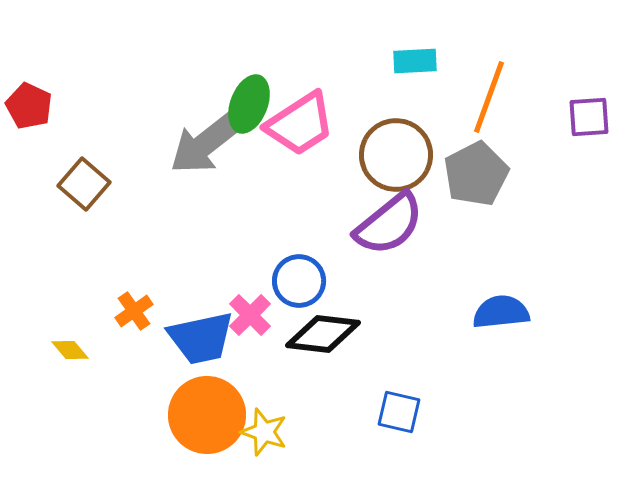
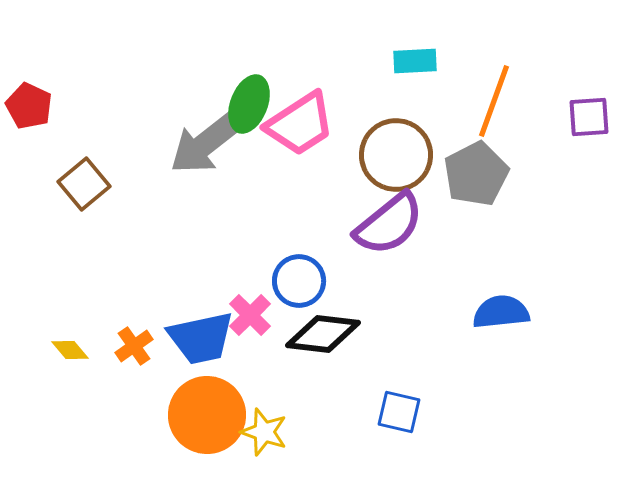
orange line: moved 5 px right, 4 px down
brown square: rotated 9 degrees clockwise
orange cross: moved 35 px down
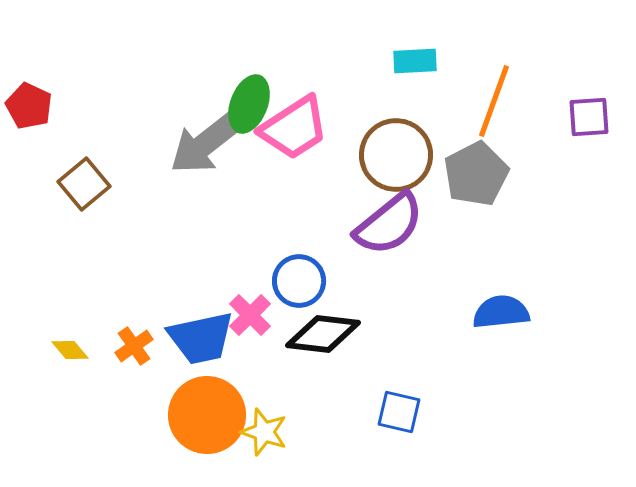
pink trapezoid: moved 6 px left, 4 px down
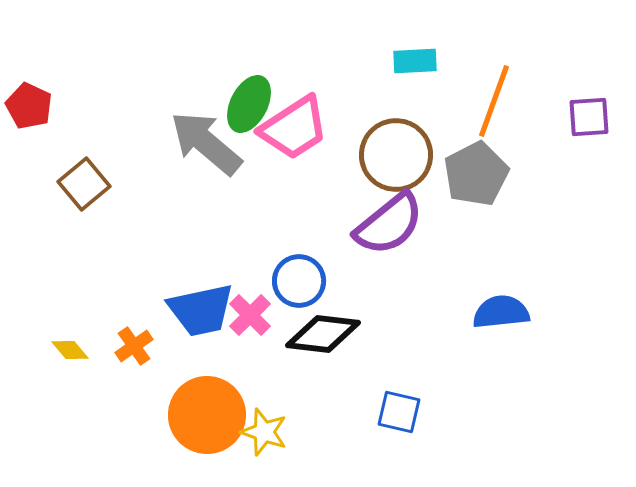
green ellipse: rotated 6 degrees clockwise
gray arrow: rotated 78 degrees clockwise
blue trapezoid: moved 28 px up
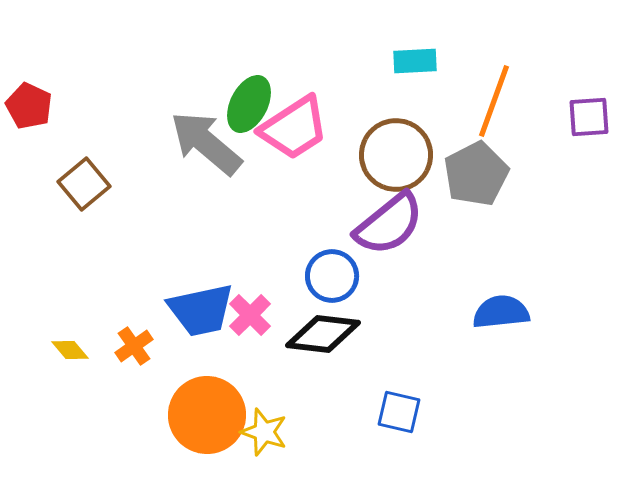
blue circle: moved 33 px right, 5 px up
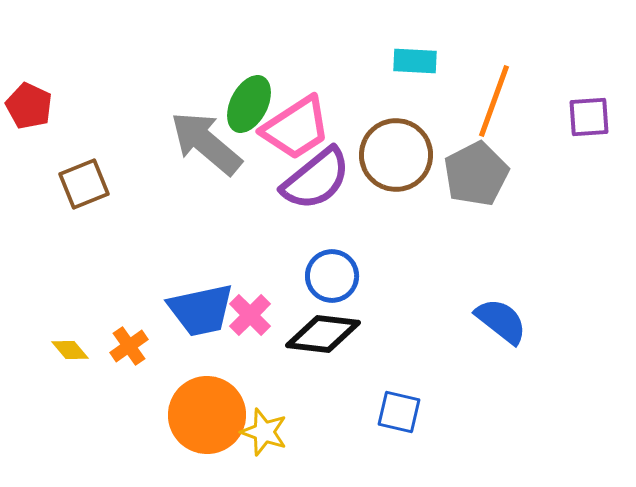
cyan rectangle: rotated 6 degrees clockwise
pink trapezoid: moved 2 px right
brown square: rotated 18 degrees clockwise
purple semicircle: moved 73 px left, 45 px up
blue semicircle: moved 9 px down; rotated 44 degrees clockwise
orange cross: moved 5 px left
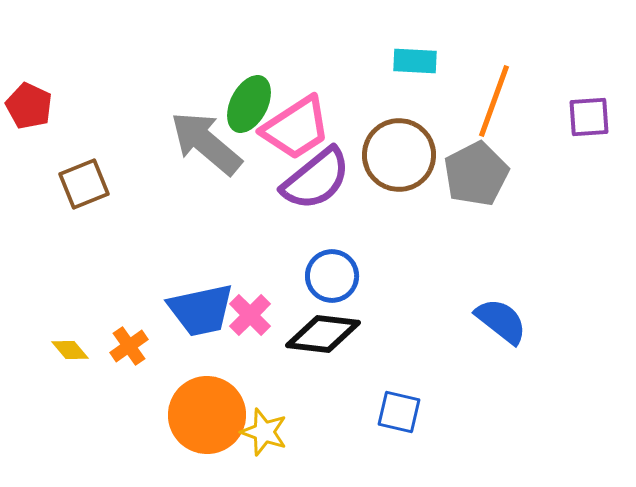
brown circle: moved 3 px right
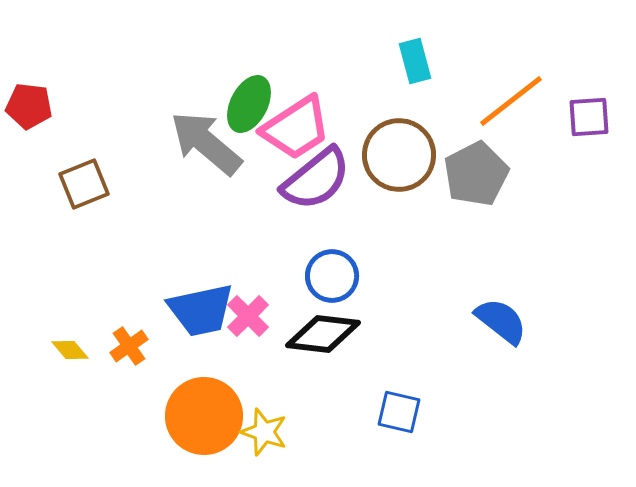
cyan rectangle: rotated 72 degrees clockwise
orange line: moved 17 px right; rotated 32 degrees clockwise
red pentagon: rotated 18 degrees counterclockwise
pink cross: moved 2 px left, 1 px down
orange circle: moved 3 px left, 1 px down
